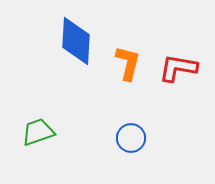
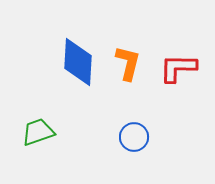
blue diamond: moved 2 px right, 21 px down
red L-shape: rotated 9 degrees counterclockwise
blue circle: moved 3 px right, 1 px up
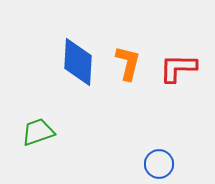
blue circle: moved 25 px right, 27 px down
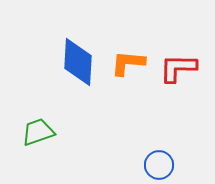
orange L-shape: rotated 99 degrees counterclockwise
blue circle: moved 1 px down
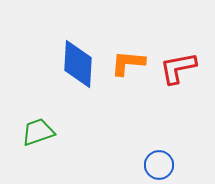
blue diamond: moved 2 px down
red L-shape: rotated 12 degrees counterclockwise
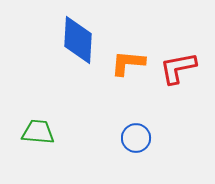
blue diamond: moved 24 px up
green trapezoid: rotated 24 degrees clockwise
blue circle: moved 23 px left, 27 px up
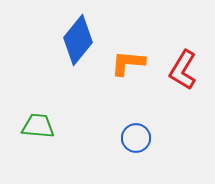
blue diamond: rotated 36 degrees clockwise
red L-shape: moved 5 px right, 2 px down; rotated 48 degrees counterclockwise
green trapezoid: moved 6 px up
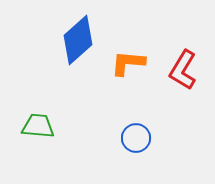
blue diamond: rotated 9 degrees clockwise
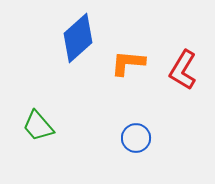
blue diamond: moved 2 px up
green trapezoid: rotated 136 degrees counterclockwise
